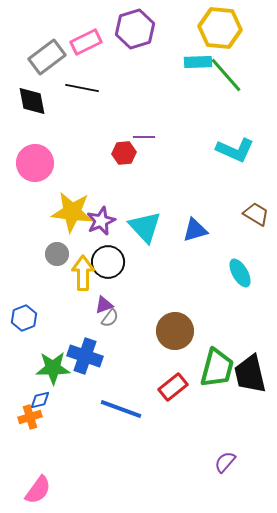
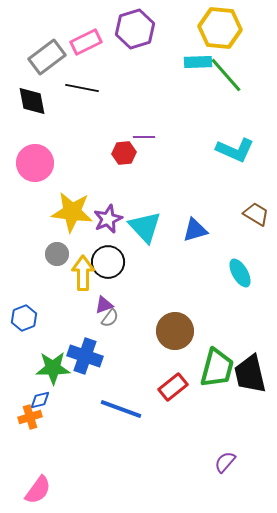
purple star: moved 7 px right, 2 px up
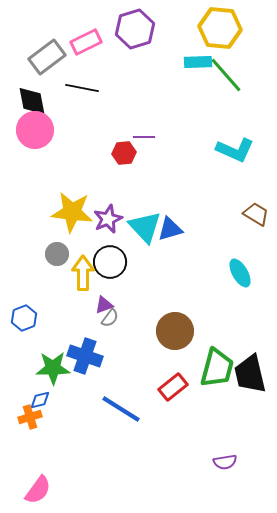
pink circle: moved 33 px up
blue triangle: moved 25 px left, 1 px up
black circle: moved 2 px right
blue line: rotated 12 degrees clockwise
purple semicircle: rotated 140 degrees counterclockwise
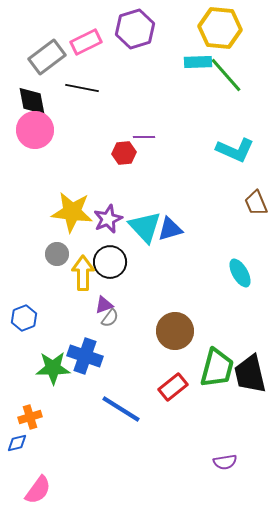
brown trapezoid: moved 11 px up; rotated 144 degrees counterclockwise
blue diamond: moved 23 px left, 43 px down
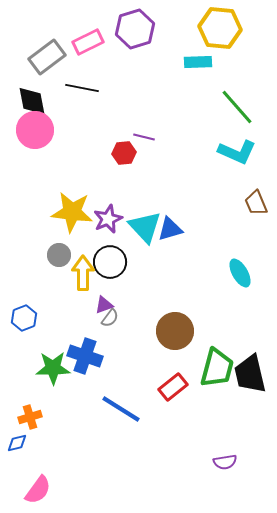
pink rectangle: moved 2 px right
green line: moved 11 px right, 32 px down
purple line: rotated 15 degrees clockwise
cyan L-shape: moved 2 px right, 2 px down
gray circle: moved 2 px right, 1 px down
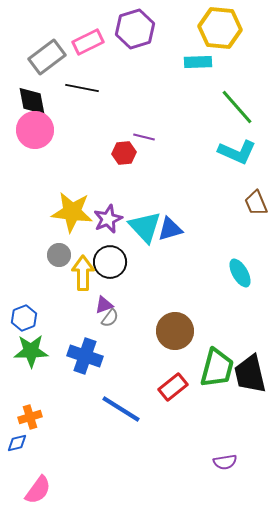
green star: moved 22 px left, 17 px up
